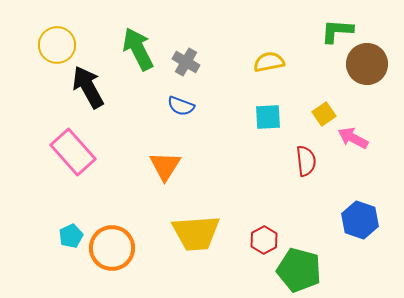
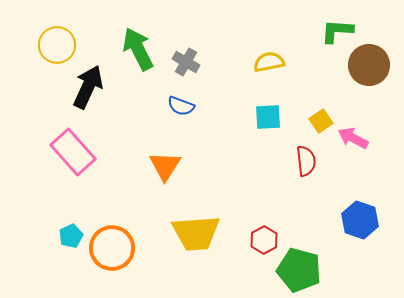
brown circle: moved 2 px right, 1 px down
black arrow: rotated 54 degrees clockwise
yellow square: moved 3 px left, 7 px down
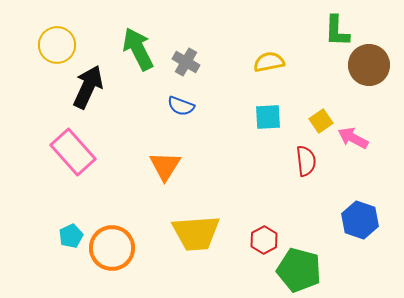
green L-shape: rotated 92 degrees counterclockwise
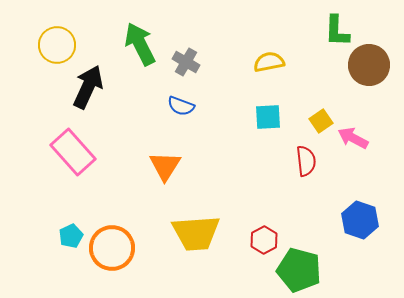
green arrow: moved 2 px right, 5 px up
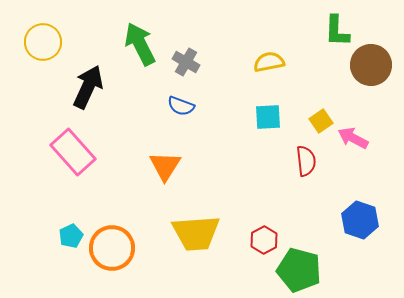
yellow circle: moved 14 px left, 3 px up
brown circle: moved 2 px right
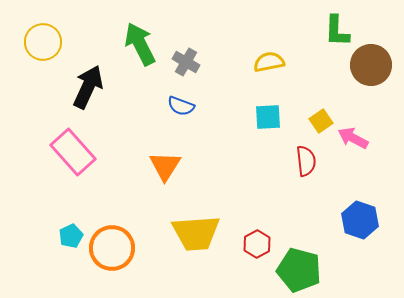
red hexagon: moved 7 px left, 4 px down
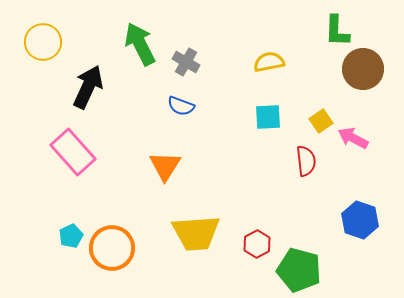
brown circle: moved 8 px left, 4 px down
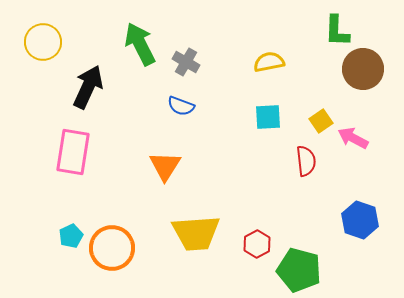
pink rectangle: rotated 51 degrees clockwise
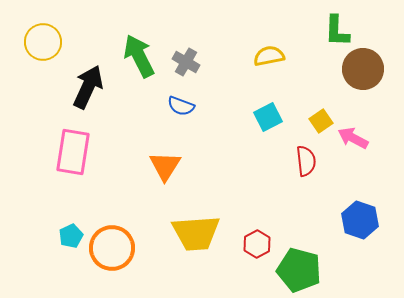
green arrow: moved 1 px left, 12 px down
yellow semicircle: moved 6 px up
cyan square: rotated 24 degrees counterclockwise
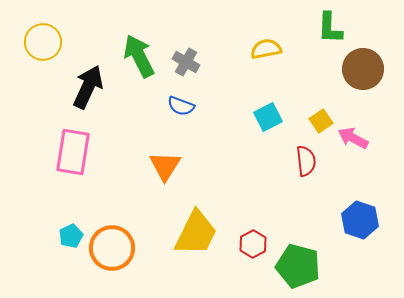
green L-shape: moved 7 px left, 3 px up
yellow semicircle: moved 3 px left, 7 px up
yellow trapezoid: rotated 60 degrees counterclockwise
red hexagon: moved 4 px left
green pentagon: moved 1 px left, 4 px up
